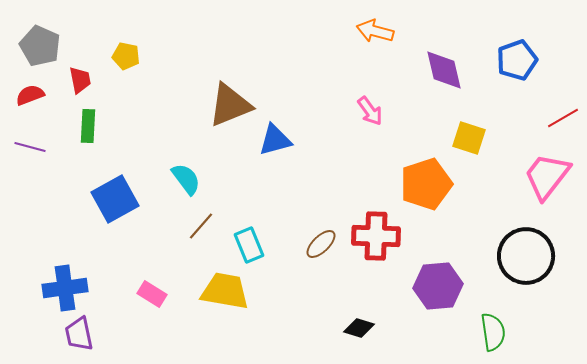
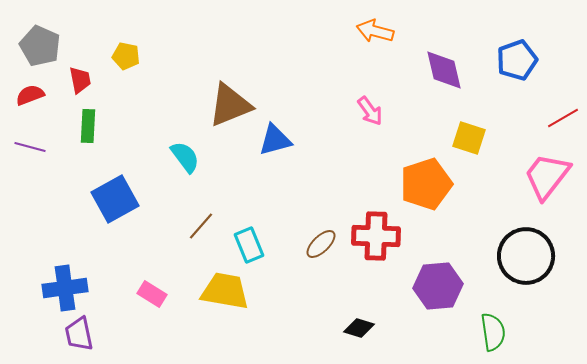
cyan semicircle: moved 1 px left, 22 px up
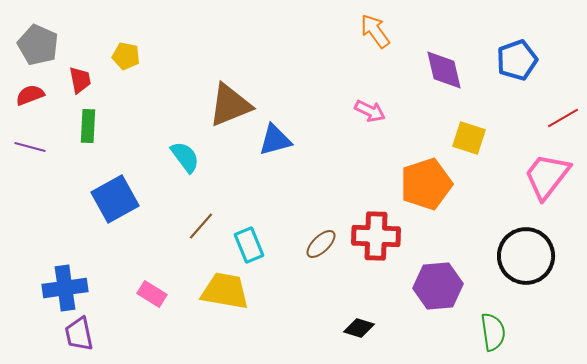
orange arrow: rotated 39 degrees clockwise
gray pentagon: moved 2 px left, 1 px up
pink arrow: rotated 28 degrees counterclockwise
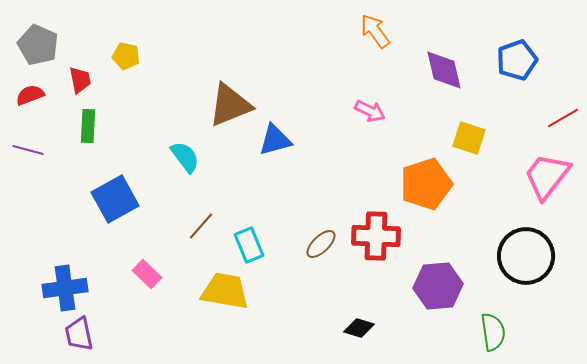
purple line: moved 2 px left, 3 px down
pink rectangle: moved 5 px left, 20 px up; rotated 12 degrees clockwise
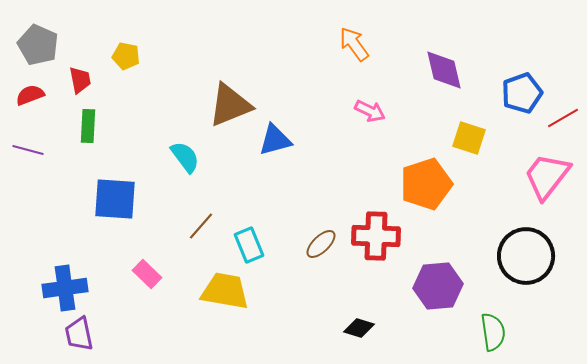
orange arrow: moved 21 px left, 13 px down
blue pentagon: moved 5 px right, 33 px down
blue square: rotated 33 degrees clockwise
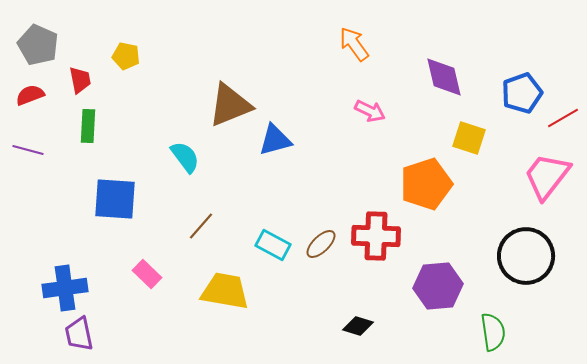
purple diamond: moved 7 px down
cyan rectangle: moved 24 px right; rotated 40 degrees counterclockwise
black diamond: moved 1 px left, 2 px up
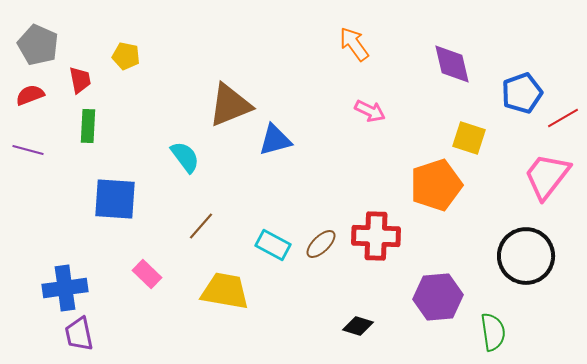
purple diamond: moved 8 px right, 13 px up
orange pentagon: moved 10 px right, 1 px down
purple hexagon: moved 11 px down
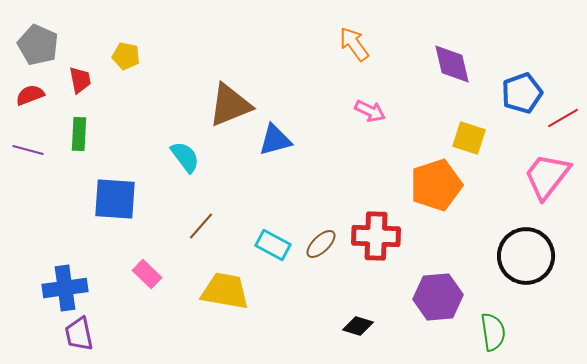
green rectangle: moved 9 px left, 8 px down
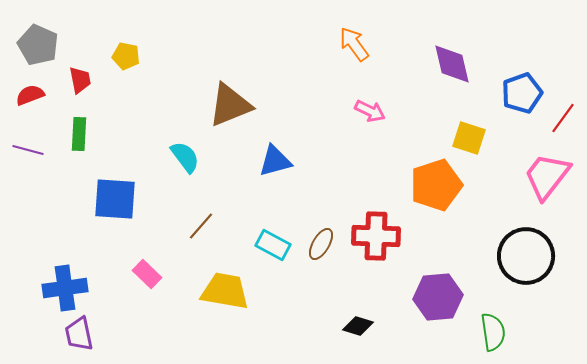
red line: rotated 24 degrees counterclockwise
blue triangle: moved 21 px down
brown ellipse: rotated 16 degrees counterclockwise
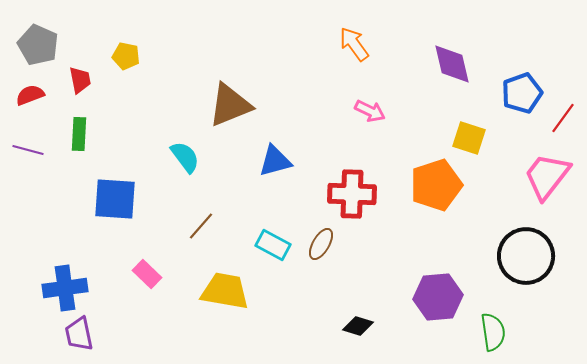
red cross: moved 24 px left, 42 px up
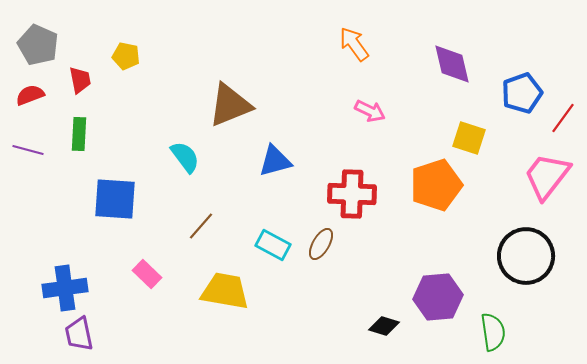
black diamond: moved 26 px right
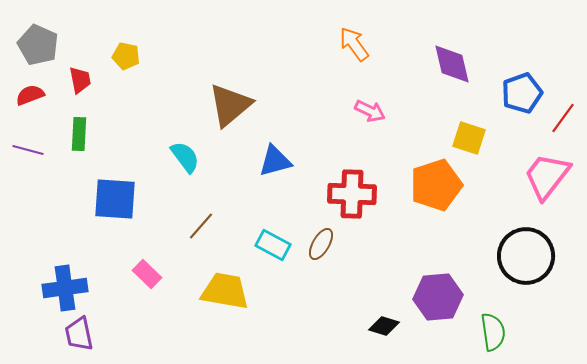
brown triangle: rotated 18 degrees counterclockwise
